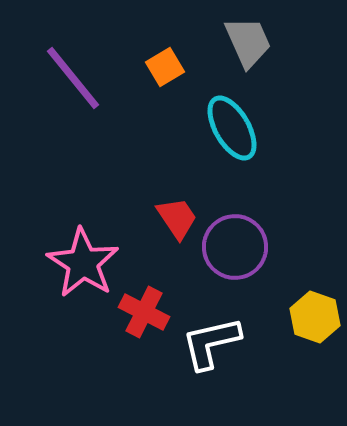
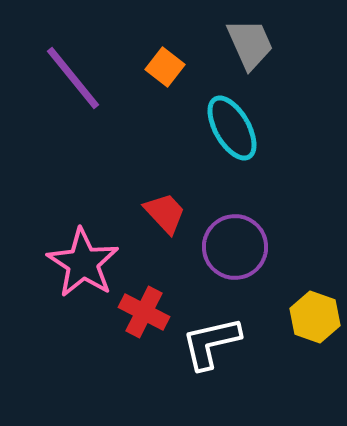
gray trapezoid: moved 2 px right, 2 px down
orange square: rotated 21 degrees counterclockwise
red trapezoid: moved 12 px left, 5 px up; rotated 9 degrees counterclockwise
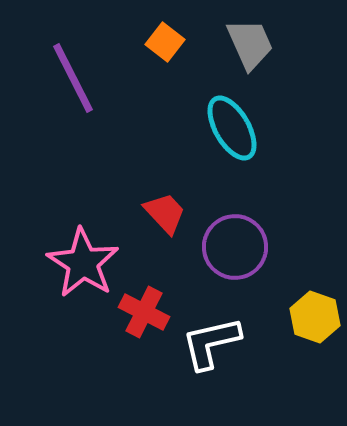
orange square: moved 25 px up
purple line: rotated 12 degrees clockwise
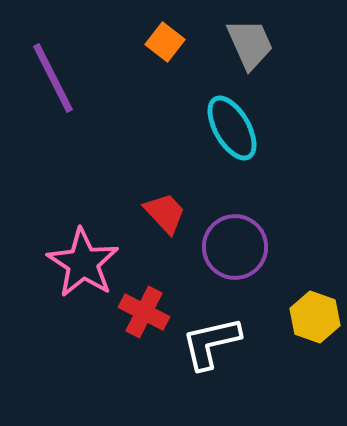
purple line: moved 20 px left
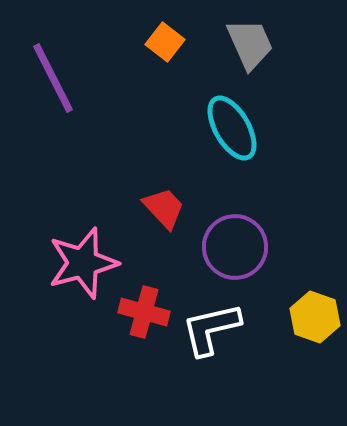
red trapezoid: moved 1 px left, 5 px up
pink star: rotated 24 degrees clockwise
red cross: rotated 12 degrees counterclockwise
white L-shape: moved 14 px up
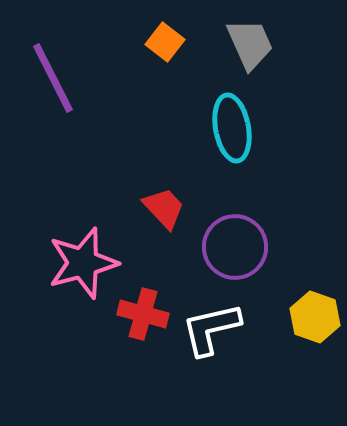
cyan ellipse: rotated 20 degrees clockwise
red cross: moved 1 px left, 2 px down
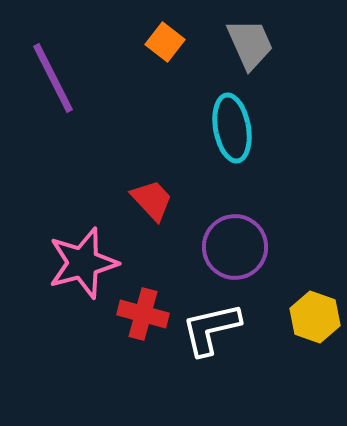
red trapezoid: moved 12 px left, 8 px up
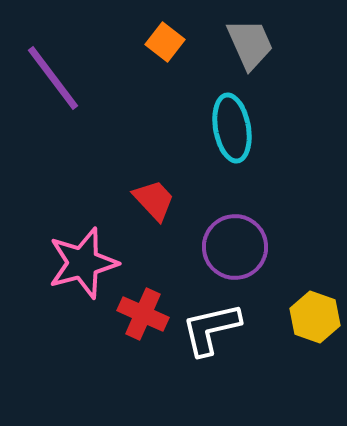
purple line: rotated 10 degrees counterclockwise
red trapezoid: moved 2 px right
red cross: rotated 9 degrees clockwise
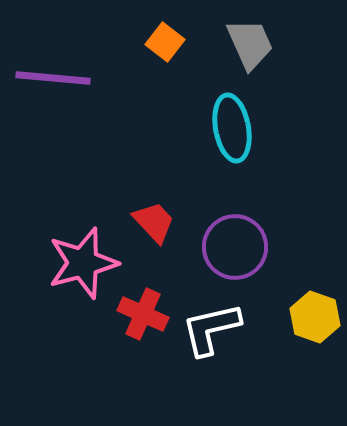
purple line: rotated 48 degrees counterclockwise
red trapezoid: moved 22 px down
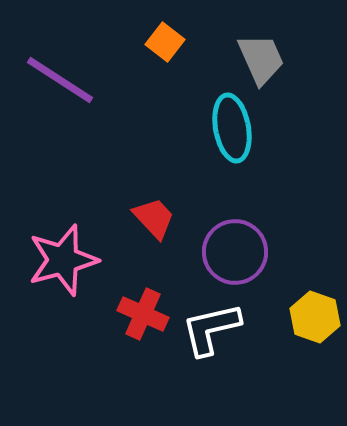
gray trapezoid: moved 11 px right, 15 px down
purple line: moved 7 px right, 2 px down; rotated 28 degrees clockwise
red trapezoid: moved 4 px up
purple circle: moved 5 px down
pink star: moved 20 px left, 3 px up
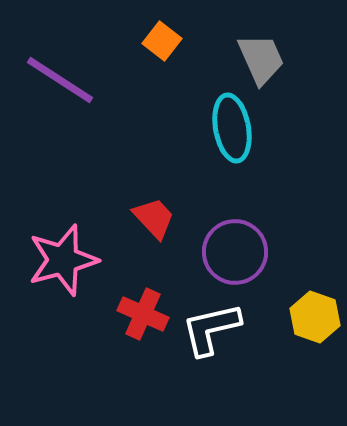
orange square: moved 3 px left, 1 px up
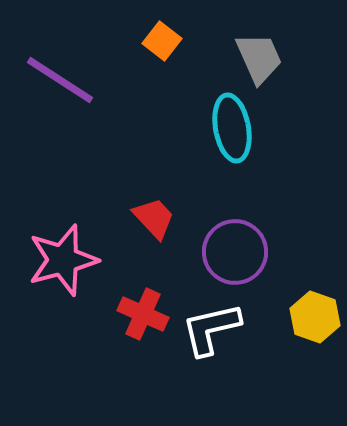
gray trapezoid: moved 2 px left, 1 px up
